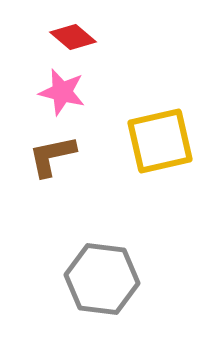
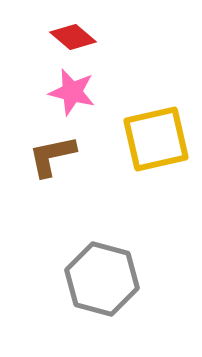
pink star: moved 10 px right
yellow square: moved 4 px left, 2 px up
gray hexagon: rotated 8 degrees clockwise
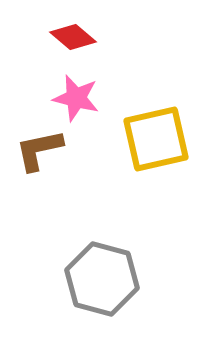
pink star: moved 4 px right, 6 px down
brown L-shape: moved 13 px left, 6 px up
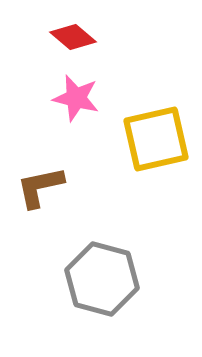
brown L-shape: moved 1 px right, 37 px down
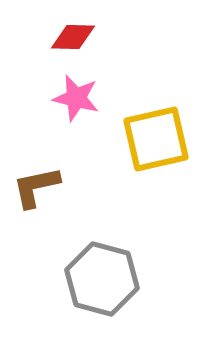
red diamond: rotated 39 degrees counterclockwise
brown L-shape: moved 4 px left
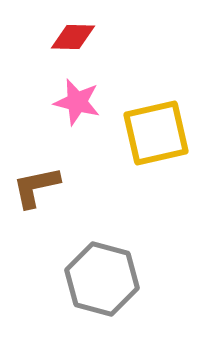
pink star: moved 1 px right, 4 px down
yellow square: moved 6 px up
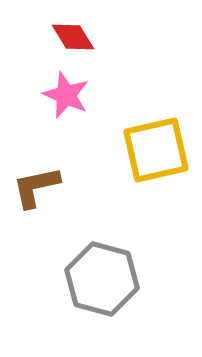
red diamond: rotated 57 degrees clockwise
pink star: moved 11 px left, 7 px up; rotated 9 degrees clockwise
yellow square: moved 17 px down
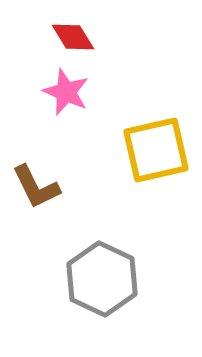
pink star: moved 3 px up
brown L-shape: rotated 104 degrees counterclockwise
gray hexagon: rotated 10 degrees clockwise
